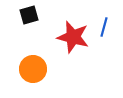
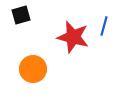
black square: moved 8 px left
blue line: moved 1 px up
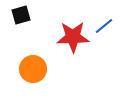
blue line: rotated 36 degrees clockwise
red star: rotated 16 degrees counterclockwise
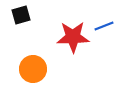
blue line: rotated 18 degrees clockwise
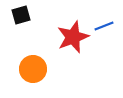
red star: rotated 20 degrees counterclockwise
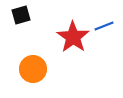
red star: rotated 16 degrees counterclockwise
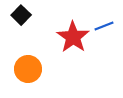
black square: rotated 30 degrees counterclockwise
orange circle: moved 5 px left
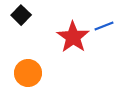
orange circle: moved 4 px down
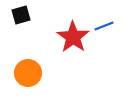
black square: rotated 30 degrees clockwise
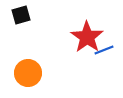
blue line: moved 24 px down
red star: moved 14 px right
